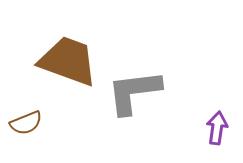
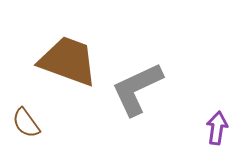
gray L-shape: moved 3 px right, 3 px up; rotated 18 degrees counterclockwise
brown semicircle: rotated 76 degrees clockwise
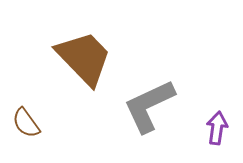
brown trapezoid: moved 16 px right, 3 px up; rotated 26 degrees clockwise
gray L-shape: moved 12 px right, 17 px down
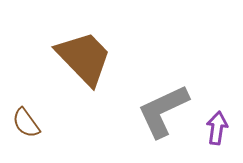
gray L-shape: moved 14 px right, 5 px down
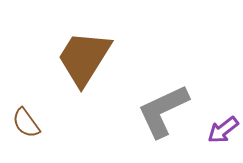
brown trapezoid: rotated 104 degrees counterclockwise
purple arrow: moved 6 px right, 2 px down; rotated 136 degrees counterclockwise
